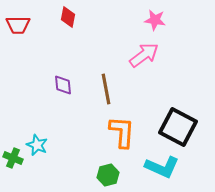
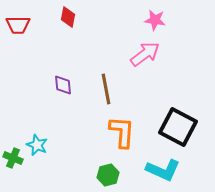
pink arrow: moved 1 px right, 1 px up
cyan L-shape: moved 1 px right, 3 px down
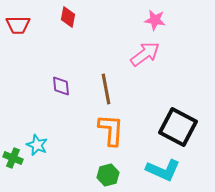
purple diamond: moved 2 px left, 1 px down
orange L-shape: moved 11 px left, 2 px up
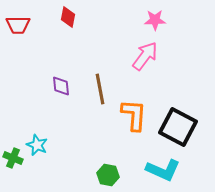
pink star: rotated 10 degrees counterclockwise
pink arrow: moved 2 px down; rotated 16 degrees counterclockwise
brown line: moved 6 px left
orange L-shape: moved 23 px right, 15 px up
green hexagon: rotated 25 degrees clockwise
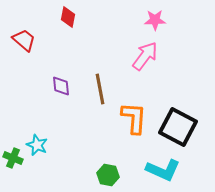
red trapezoid: moved 6 px right, 15 px down; rotated 140 degrees counterclockwise
orange L-shape: moved 3 px down
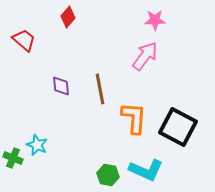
red diamond: rotated 30 degrees clockwise
cyan L-shape: moved 17 px left
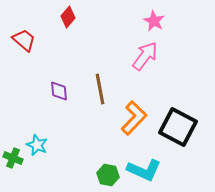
pink star: moved 1 px left, 1 px down; rotated 30 degrees clockwise
purple diamond: moved 2 px left, 5 px down
orange L-shape: rotated 40 degrees clockwise
cyan L-shape: moved 2 px left
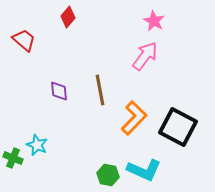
brown line: moved 1 px down
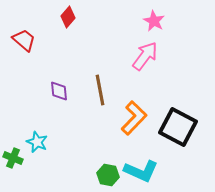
cyan star: moved 3 px up
cyan L-shape: moved 3 px left, 1 px down
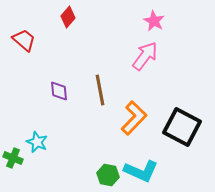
black square: moved 4 px right
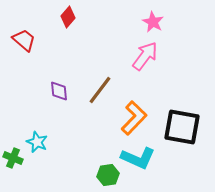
pink star: moved 1 px left, 1 px down
brown line: rotated 48 degrees clockwise
black square: rotated 18 degrees counterclockwise
cyan L-shape: moved 3 px left, 13 px up
green hexagon: rotated 20 degrees counterclockwise
